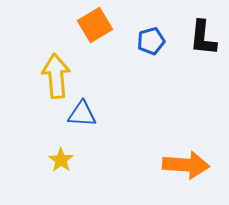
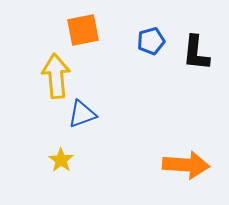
orange square: moved 12 px left, 5 px down; rotated 20 degrees clockwise
black L-shape: moved 7 px left, 15 px down
blue triangle: rotated 24 degrees counterclockwise
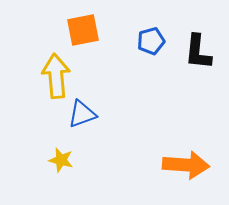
black L-shape: moved 2 px right, 1 px up
yellow star: rotated 20 degrees counterclockwise
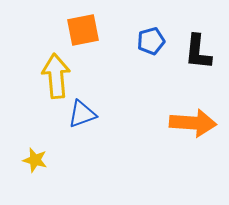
yellow star: moved 26 px left
orange arrow: moved 7 px right, 42 px up
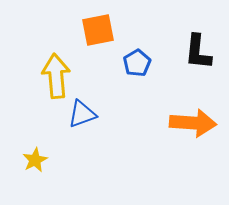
orange square: moved 15 px right
blue pentagon: moved 14 px left, 22 px down; rotated 16 degrees counterclockwise
yellow star: rotated 30 degrees clockwise
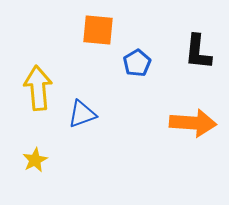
orange square: rotated 16 degrees clockwise
yellow arrow: moved 18 px left, 12 px down
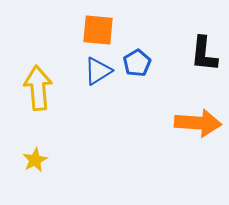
black L-shape: moved 6 px right, 2 px down
blue triangle: moved 16 px right, 43 px up; rotated 12 degrees counterclockwise
orange arrow: moved 5 px right
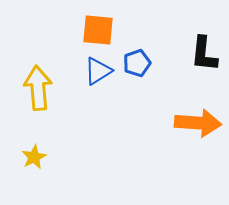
blue pentagon: rotated 12 degrees clockwise
yellow star: moved 1 px left, 3 px up
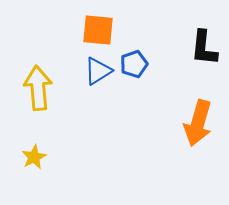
black L-shape: moved 6 px up
blue pentagon: moved 3 px left, 1 px down
orange arrow: rotated 102 degrees clockwise
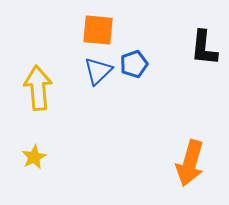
blue triangle: rotated 12 degrees counterclockwise
orange arrow: moved 8 px left, 40 px down
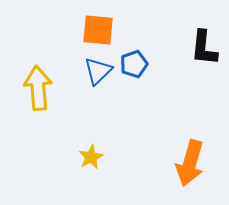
yellow star: moved 57 px right
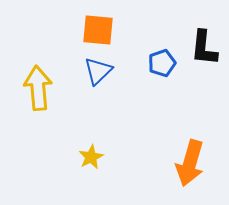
blue pentagon: moved 28 px right, 1 px up
